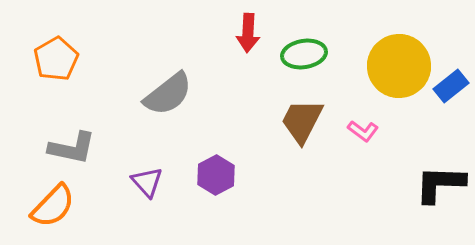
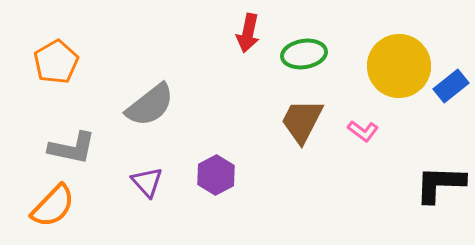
red arrow: rotated 9 degrees clockwise
orange pentagon: moved 3 px down
gray semicircle: moved 18 px left, 11 px down
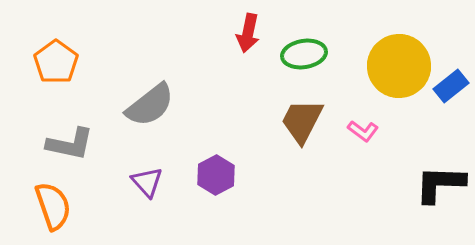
orange pentagon: rotated 6 degrees counterclockwise
gray L-shape: moved 2 px left, 4 px up
orange semicircle: rotated 63 degrees counterclockwise
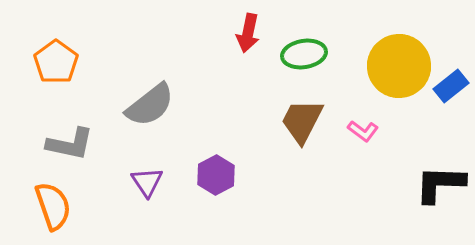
purple triangle: rotated 8 degrees clockwise
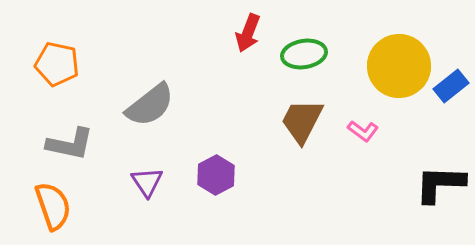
red arrow: rotated 9 degrees clockwise
orange pentagon: moved 1 px right, 2 px down; rotated 24 degrees counterclockwise
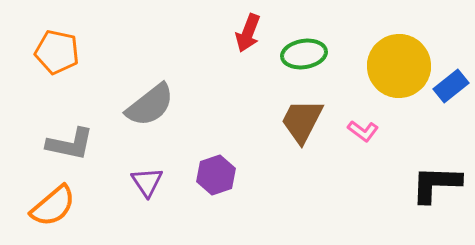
orange pentagon: moved 12 px up
purple hexagon: rotated 9 degrees clockwise
black L-shape: moved 4 px left
orange semicircle: rotated 69 degrees clockwise
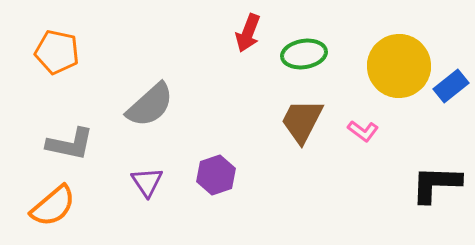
gray semicircle: rotated 4 degrees counterclockwise
